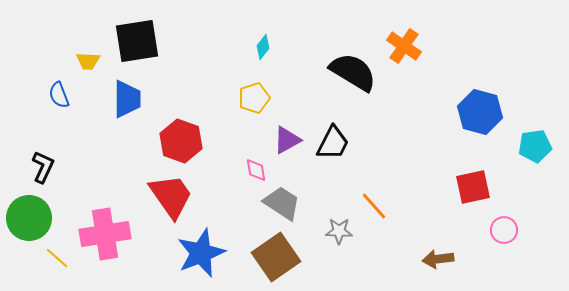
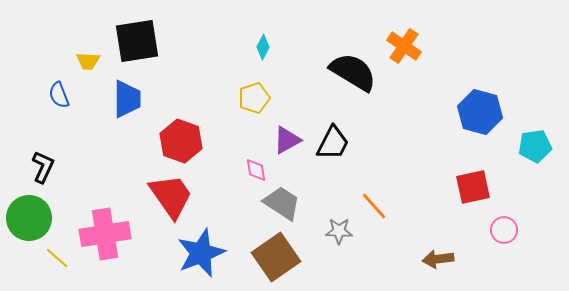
cyan diamond: rotated 10 degrees counterclockwise
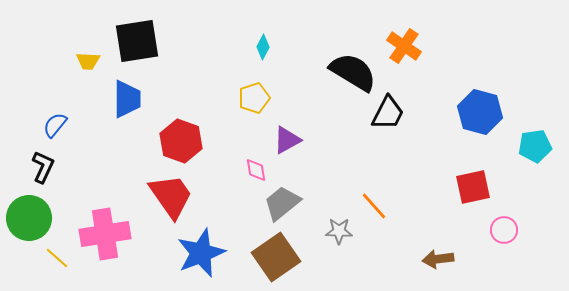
blue semicircle: moved 4 px left, 30 px down; rotated 60 degrees clockwise
black trapezoid: moved 55 px right, 30 px up
gray trapezoid: rotated 72 degrees counterclockwise
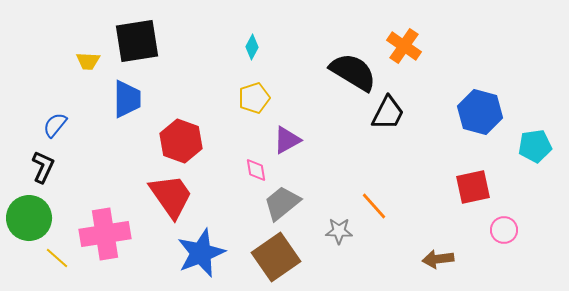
cyan diamond: moved 11 px left
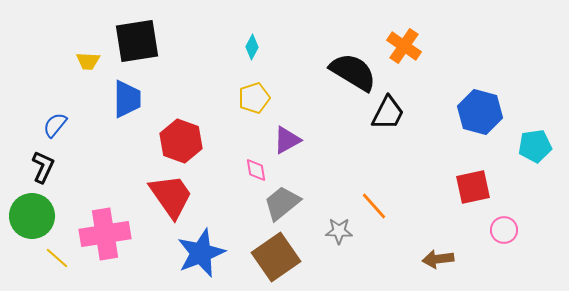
green circle: moved 3 px right, 2 px up
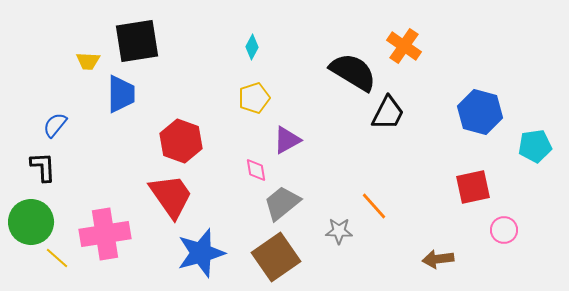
blue trapezoid: moved 6 px left, 5 px up
black L-shape: rotated 28 degrees counterclockwise
green circle: moved 1 px left, 6 px down
blue star: rotated 6 degrees clockwise
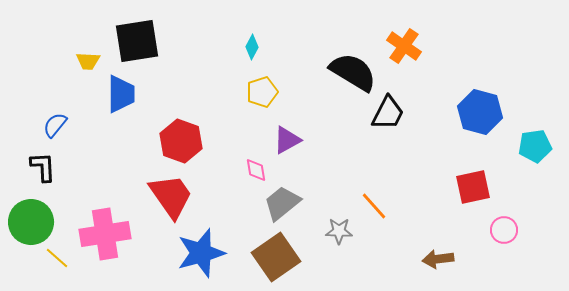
yellow pentagon: moved 8 px right, 6 px up
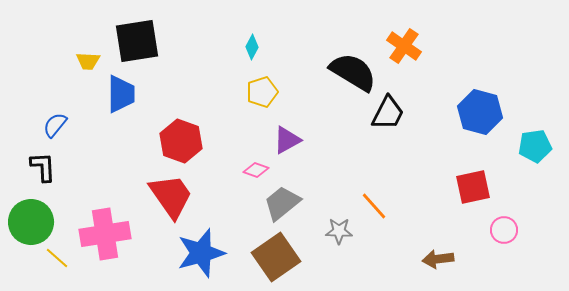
pink diamond: rotated 60 degrees counterclockwise
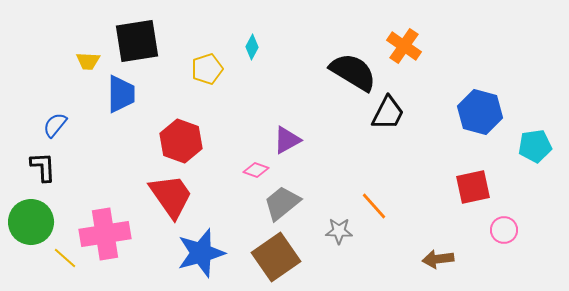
yellow pentagon: moved 55 px left, 23 px up
yellow line: moved 8 px right
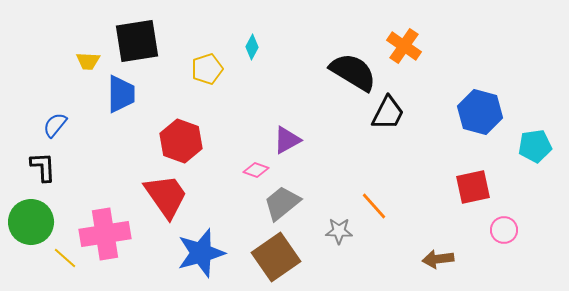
red trapezoid: moved 5 px left
